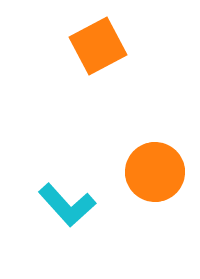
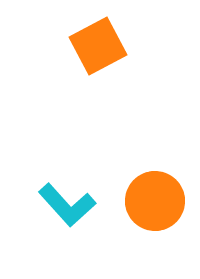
orange circle: moved 29 px down
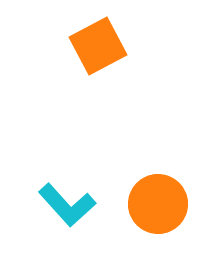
orange circle: moved 3 px right, 3 px down
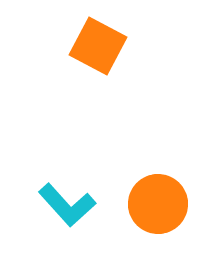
orange square: rotated 34 degrees counterclockwise
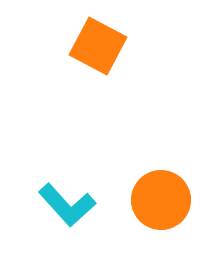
orange circle: moved 3 px right, 4 px up
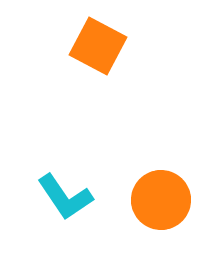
cyan L-shape: moved 2 px left, 8 px up; rotated 8 degrees clockwise
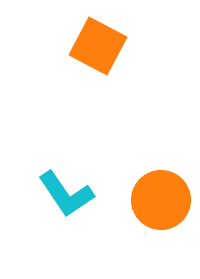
cyan L-shape: moved 1 px right, 3 px up
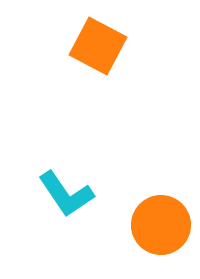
orange circle: moved 25 px down
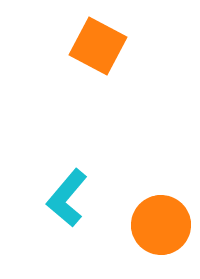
cyan L-shape: moved 1 px right, 4 px down; rotated 74 degrees clockwise
